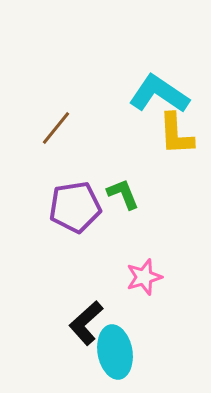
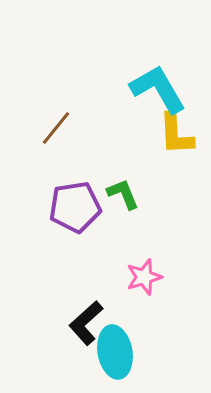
cyan L-shape: moved 1 px left, 5 px up; rotated 26 degrees clockwise
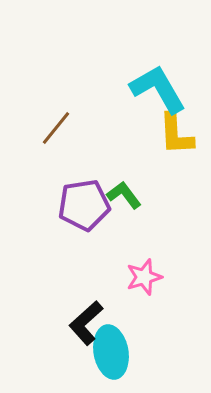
green L-shape: moved 1 px right, 1 px down; rotated 15 degrees counterclockwise
purple pentagon: moved 9 px right, 2 px up
cyan ellipse: moved 4 px left
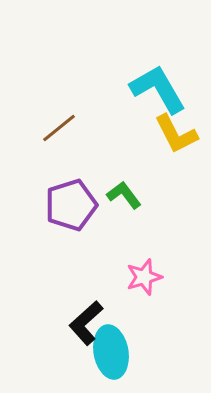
brown line: moved 3 px right; rotated 12 degrees clockwise
yellow L-shape: rotated 24 degrees counterclockwise
purple pentagon: moved 13 px left; rotated 9 degrees counterclockwise
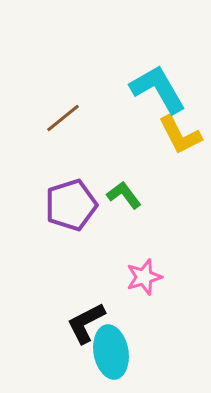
brown line: moved 4 px right, 10 px up
yellow L-shape: moved 4 px right, 1 px down
black L-shape: rotated 15 degrees clockwise
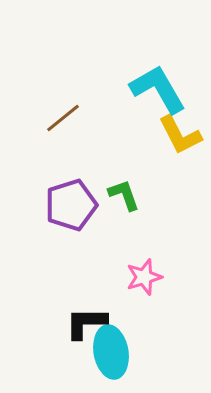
green L-shape: rotated 18 degrees clockwise
black L-shape: rotated 27 degrees clockwise
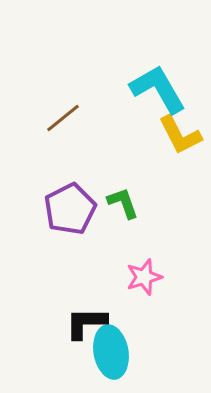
green L-shape: moved 1 px left, 8 px down
purple pentagon: moved 1 px left, 4 px down; rotated 9 degrees counterclockwise
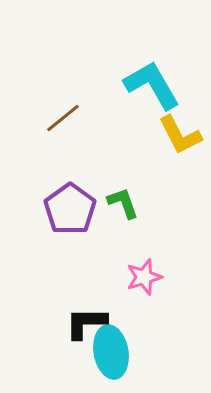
cyan L-shape: moved 6 px left, 4 px up
purple pentagon: rotated 9 degrees counterclockwise
